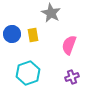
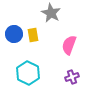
blue circle: moved 2 px right
cyan hexagon: rotated 15 degrees counterclockwise
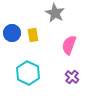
gray star: moved 4 px right
blue circle: moved 2 px left, 1 px up
purple cross: rotated 32 degrees counterclockwise
